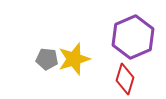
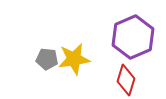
yellow star: rotated 8 degrees clockwise
red diamond: moved 1 px right, 1 px down
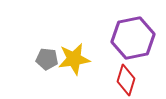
purple hexagon: moved 1 px down; rotated 12 degrees clockwise
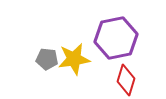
purple hexagon: moved 17 px left
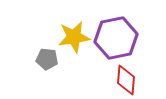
yellow star: moved 22 px up
red diamond: rotated 12 degrees counterclockwise
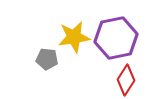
red diamond: rotated 28 degrees clockwise
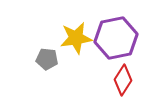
yellow star: moved 2 px right, 1 px down
red diamond: moved 3 px left
